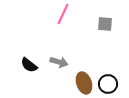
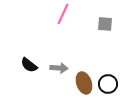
gray arrow: moved 6 px down; rotated 12 degrees counterclockwise
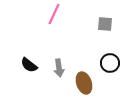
pink line: moved 9 px left
gray arrow: rotated 78 degrees clockwise
black circle: moved 2 px right, 21 px up
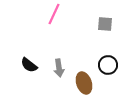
black circle: moved 2 px left, 2 px down
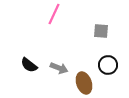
gray square: moved 4 px left, 7 px down
gray arrow: rotated 60 degrees counterclockwise
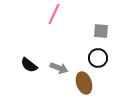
black circle: moved 10 px left, 7 px up
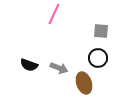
black semicircle: rotated 18 degrees counterclockwise
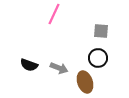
brown ellipse: moved 1 px right, 1 px up
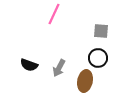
gray arrow: rotated 96 degrees clockwise
brown ellipse: moved 1 px up; rotated 30 degrees clockwise
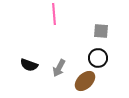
pink line: rotated 30 degrees counterclockwise
brown ellipse: rotated 35 degrees clockwise
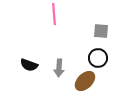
gray arrow: rotated 24 degrees counterclockwise
